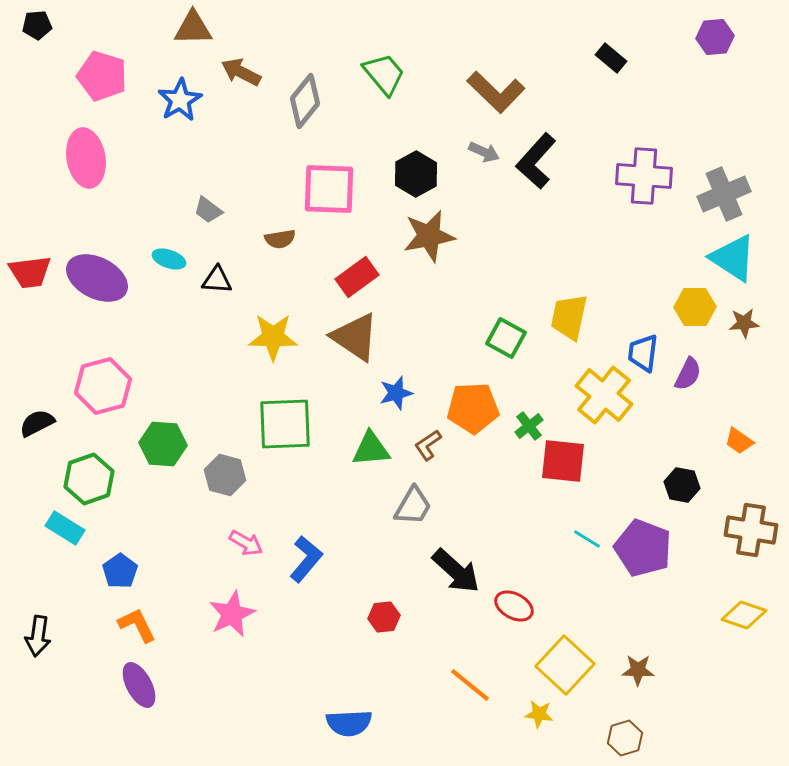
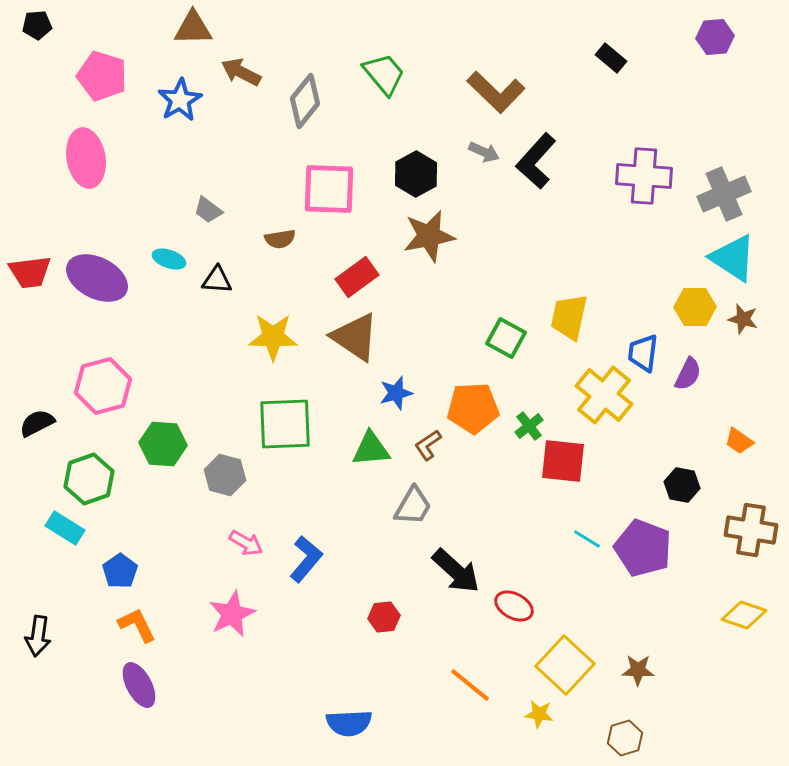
brown star at (744, 323): moved 1 px left, 4 px up; rotated 20 degrees clockwise
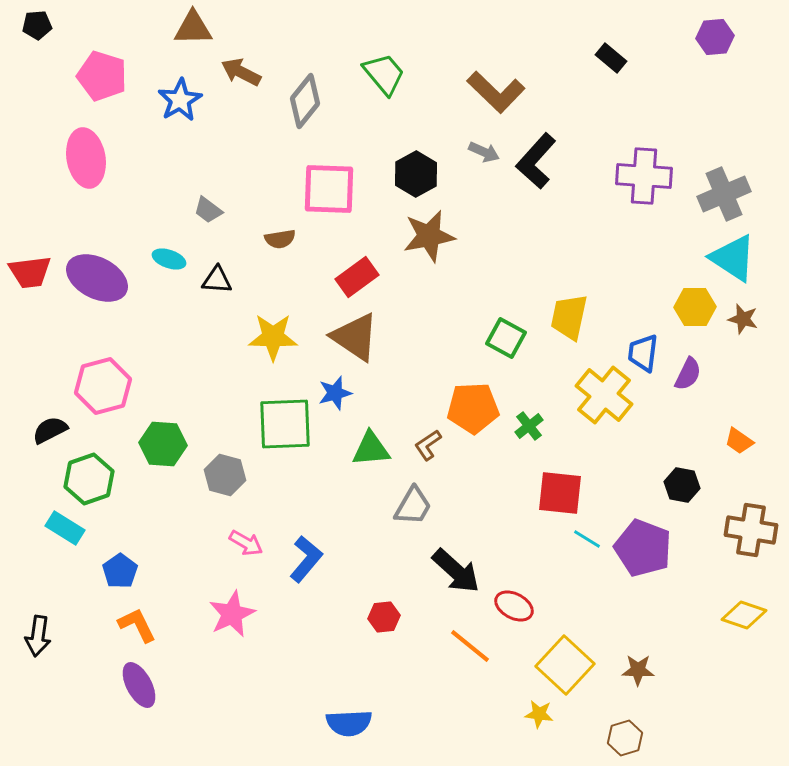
blue star at (396, 393): moved 61 px left
black semicircle at (37, 423): moved 13 px right, 7 px down
red square at (563, 461): moved 3 px left, 32 px down
orange line at (470, 685): moved 39 px up
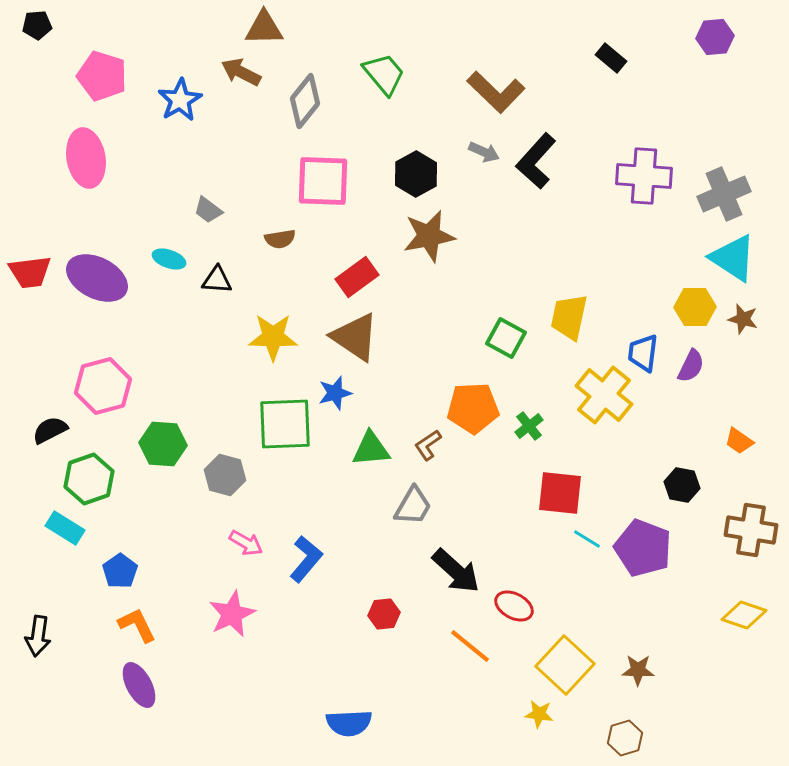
brown triangle at (193, 28): moved 71 px right
pink square at (329, 189): moved 6 px left, 8 px up
purple semicircle at (688, 374): moved 3 px right, 8 px up
red hexagon at (384, 617): moved 3 px up
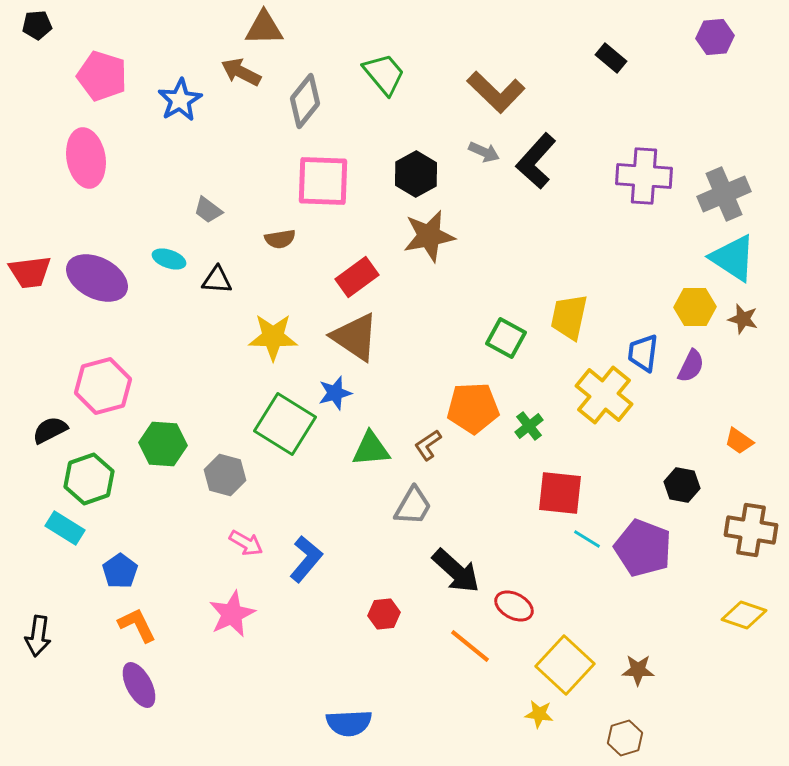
green square at (285, 424): rotated 34 degrees clockwise
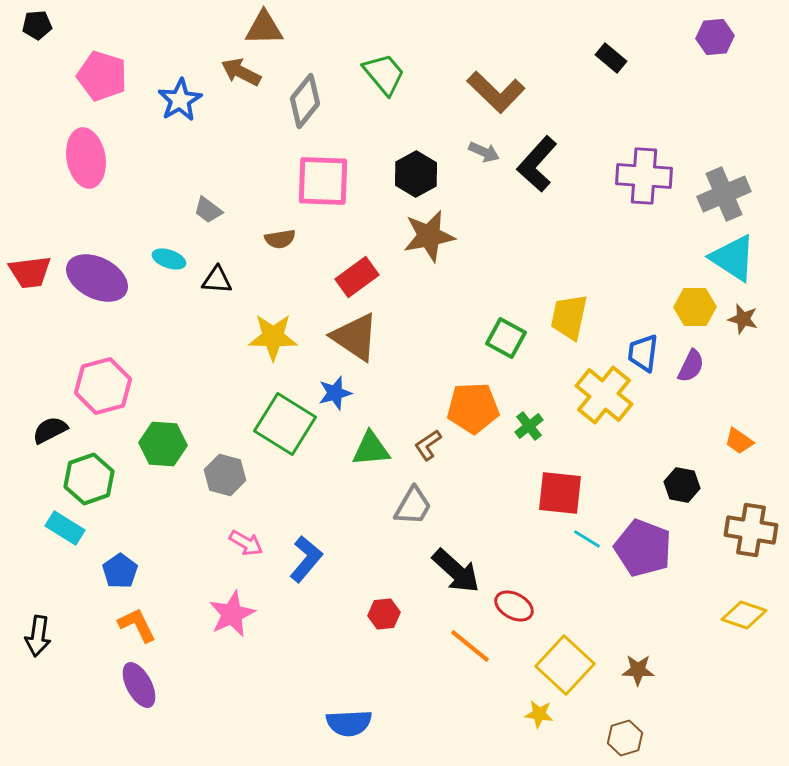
black L-shape at (536, 161): moved 1 px right, 3 px down
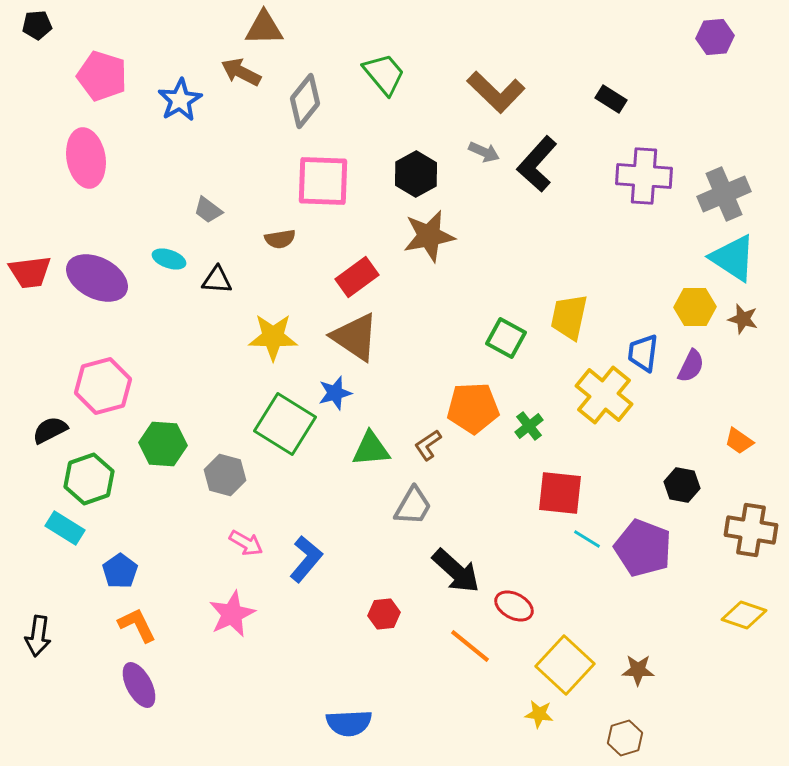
black rectangle at (611, 58): moved 41 px down; rotated 8 degrees counterclockwise
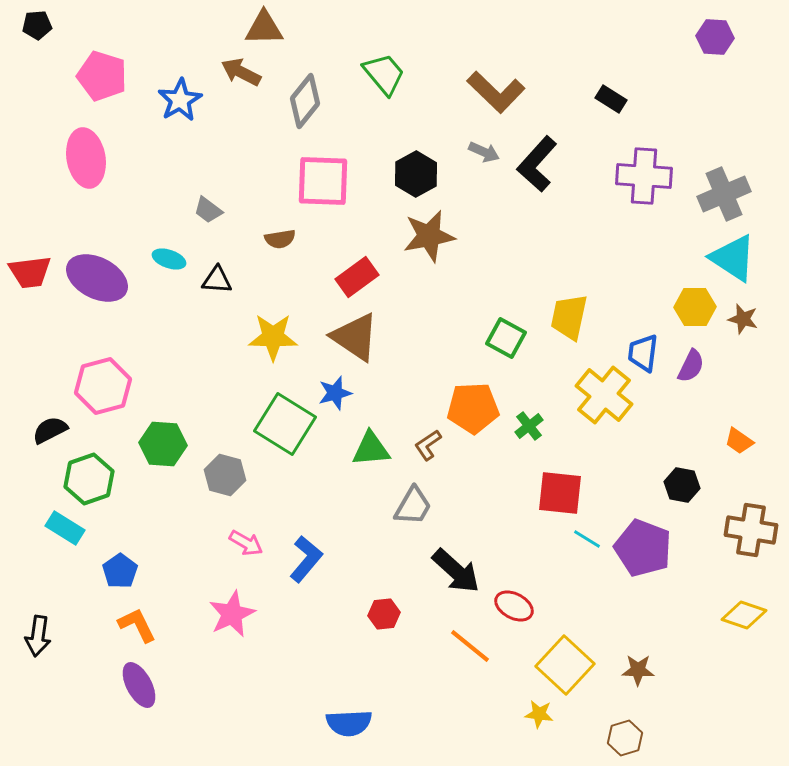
purple hexagon at (715, 37): rotated 9 degrees clockwise
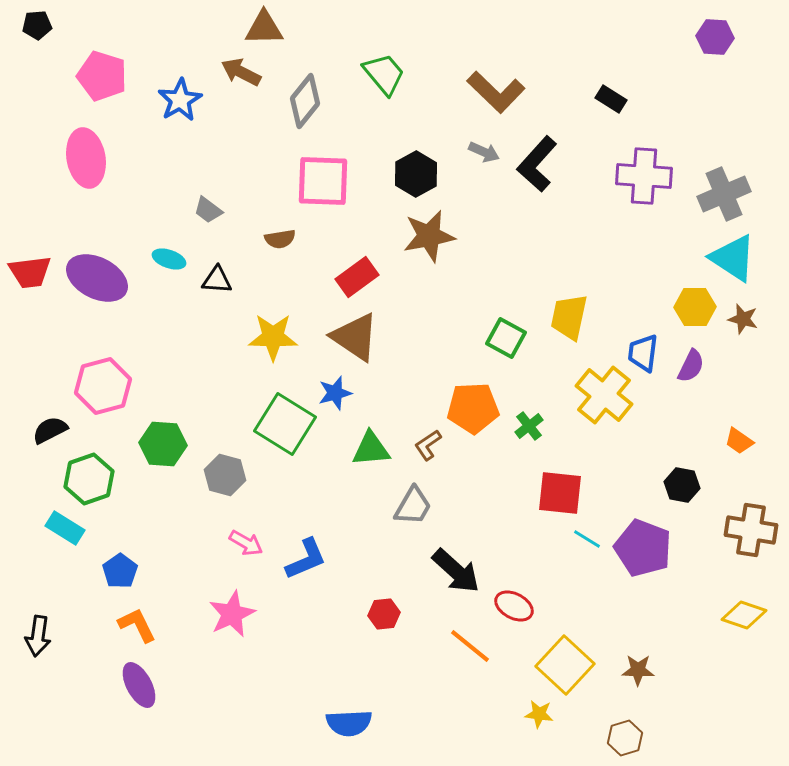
blue L-shape at (306, 559): rotated 27 degrees clockwise
